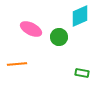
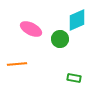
cyan diamond: moved 3 px left, 4 px down
green circle: moved 1 px right, 2 px down
green rectangle: moved 8 px left, 5 px down
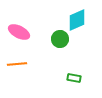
pink ellipse: moved 12 px left, 3 px down
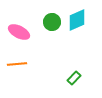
green circle: moved 8 px left, 17 px up
green rectangle: rotated 56 degrees counterclockwise
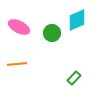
green circle: moved 11 px down
pink ellipse: moved 5 px up
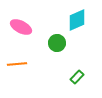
pink ellipse: moved 2 px right
green circle: moved 5 px right, 10 px down
green rectangle: moved 3 px right, 1 px up
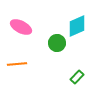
cyan diamond: moved 6 px down
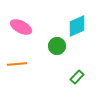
green circle: moved 3 px down
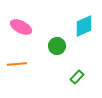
cyan diamond: moved 7 px right
